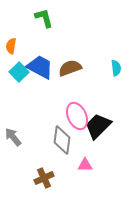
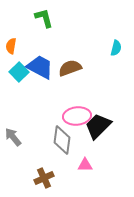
cyan semicircle: moved 20 px up; rotated 21 degrees clockwise
pink ellipse: rotated 72 degrees counterclockwise
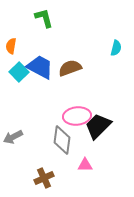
gray arrow: rotated 78 degrees counterclockwise
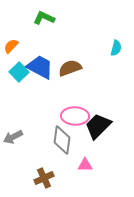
green L-shape: rotated 50 degrees counterclockwise
orange semicircle: rotated 35 degrees clockwise
pink ellipse: moved 2 px left; rotated 8 degrees clockwise
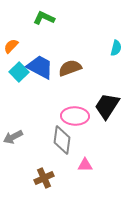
black trapezoid: moved 9 px right, 20 px up; rotated 12 degrees counterclockwise
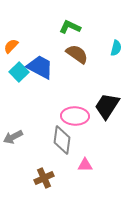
green L-shape: moved 26 px right, 9 px down
brown semicircle: moved 7 px right, 14 px up; rotated 55 degrees clockwise
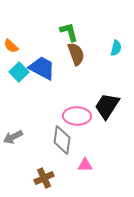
green L-shape: moved 1 px left, 5 px down; rotated 50 degrees clockwise
orange semicircle: rotated 91 degrees counterclockwise
brown semicircle: moved 1 px left; rotated 35 degrees clockwise
blue trapezoid: moved 2 px right, 1 px down
pink ellipse: moved 2 px right
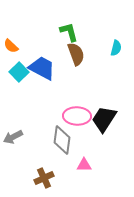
black trapezoid: moved 3 px left, 13 px down
pink triangle: moved 1 px left
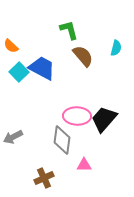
green L-shape: moved 2 px up
brown semicircle: moved 7 px right, 2 px down; rotated 20 degrees counterclockwise
black trapezoid: rotated 8 degrees clockwise
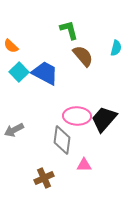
blue trapezoid: moved 3 px right, 5 px down
gray arrow: moved 1 px right, 7 px up
